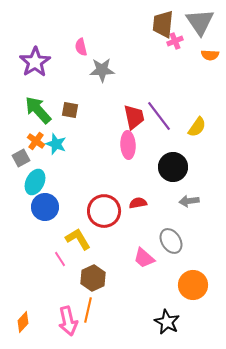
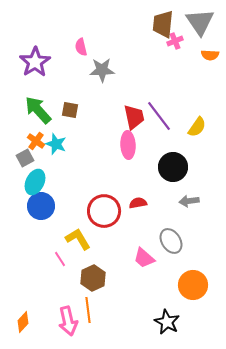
gray square: moved 4 px right
blue circle: moved 4 px left, 1 px up
orange line: rotated 20 degrees counterclockwise
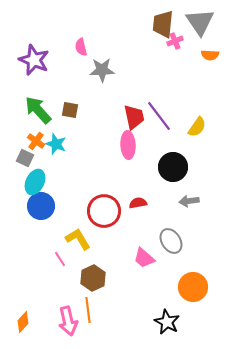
purple star: moved 1 px left, 2 px up; rotated 16 degrees counterclockwise
gray square: rotated 36 degrees counterclockwise
orange circle: moved 2 px down
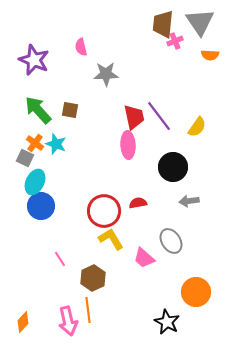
gray star: moved 4 px right, 4 px down
orange cross: moved 1 px left, 2 px down
yellow L-shape: moved 33 px right
orange circle: moved 3 px right, 5 px down
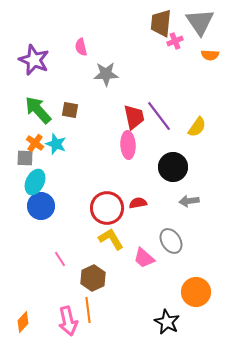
brown trapezoid: moved 2 px left, 1 px up
gray square: rotated 24 degrees counterclockwise
red circle: moved 3 px right, 3 px up
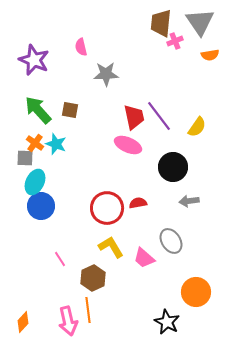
orange semicircle: rotated 12 degrees counterclockwise
pink ellipse: rotated 64 degrees counterclockwise
yellow L-shape: moved 8 px down
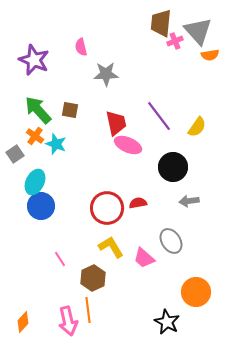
gray triangle: moved 2 px left, 9 px down; rotated 8 degrees counterclockwise
red trapezoid: moved 18 px left, 6 px down
orange cross: moved 7 px up
gray square: moved 10 px left, 4 px up; rotated 36 degrees counterclockwise
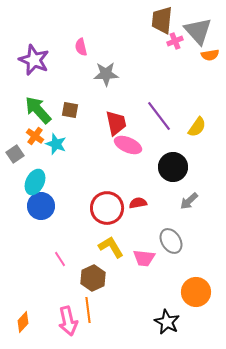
brown trapezoid: moved 1 px right, 3 px up
gray arrow: rotated 36 degrees counterclockwise
pink trapezoid: rotated 35 degrees counterclockwise
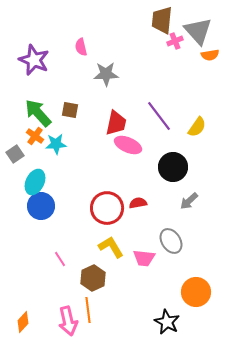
green arrow: moved 3 px down
red trapezoid: rotated 24 degrees clockwise
cyan star: rotated 25 degrees counterclockwise
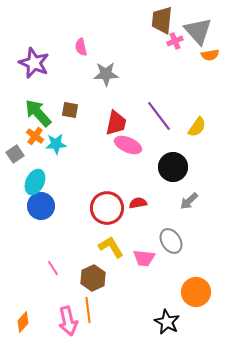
purple star: moved 3 px down
pink line: moved 7 px left, 9 px down
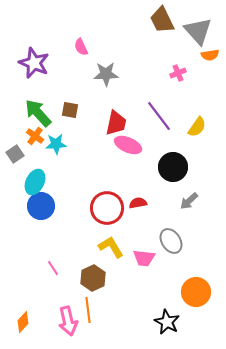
brown trapezoid: rotated 32 degrees counterclockwise
pink cross: moved 3 px right, 32 px down
pink semicircle: rotated 12 degrees counterclockwise
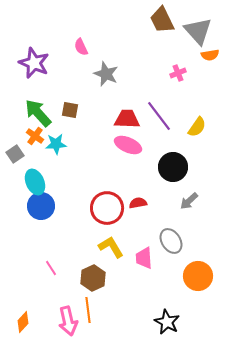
gray star: rotated 25 degrees clockwise
red trapezoid: moved 11 px right, 4 px up; rotated 100 degrees counterclockwise
cyan ellipse: rotated 50 degrees counterclockwise
pink trapezoid: rotated 80 degrees clockwise
pink line: moved 2 px left
orange circle: moved 2 px right, 16 px up
